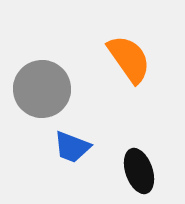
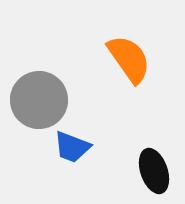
gray circle: moved 3 px left, 11 px down
black ellipse: moved 15 px right
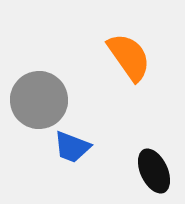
orange semicircle: moved 2 px up
black ellipse: rotated 6 degrees counterclockwise
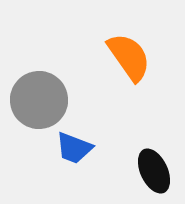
blue trapezoid: moved 2 px right, 1 px down
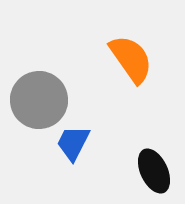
orange semicircle: moved 2 px right, 2 px down
blue trapezoid: moved 1 px left, 5 px up; rotated 96 degrees clockwise
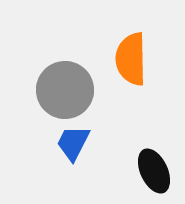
orange semicircle: rotated 146 degrees counterclockwise
gray circle: moved 26 px right, 10 px up
